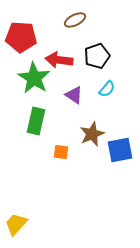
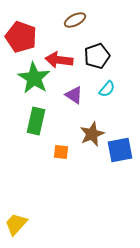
red pentagon: rotated 16 degrees clockwise
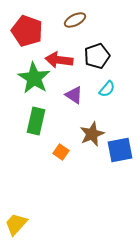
red pentagon: moved 6 px right, 6 px up
orange square: rotated 28 degrees clockwise
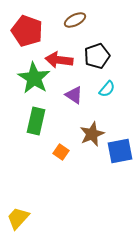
blue square: moved 1 px down
yellow trapezoid: moved 2 px right, 6 px up
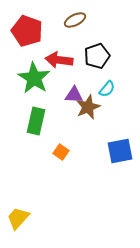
purple triangle: rotated 30 degrees counterclockwise
brown star: moved 4 px left, 27 px up
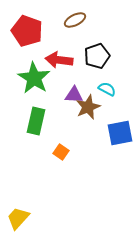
cyan semicircle: rotated 102 degrees counterclockwise
blue square: moved 18 px up
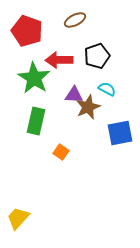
red arrow: rotated 8 degrees counterclockwise
